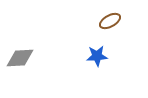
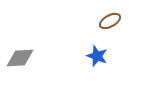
blue star: rotated 25 degrees clockwise
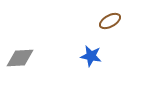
blue star: moved 6 px left; rotated 10 degrees counterclockwise
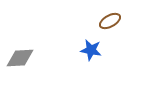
blue star: moved 6 px up
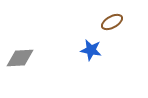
brown ellipse: moved 2 px right, 1 px down
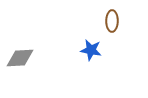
brown ellipse: moved 1 px up; rotated 60 degrees counterclockwise
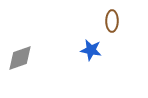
gray diamond: rotated 16 degrees counterclockwise
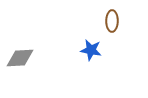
gray diamond: rotated 16 degrees clockwise
